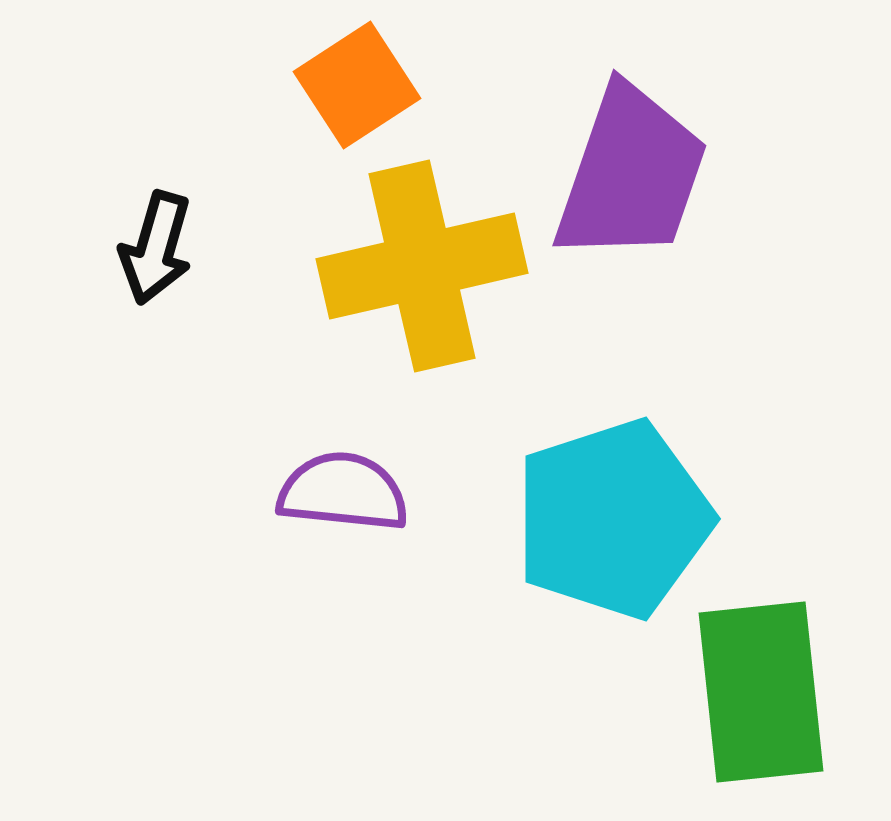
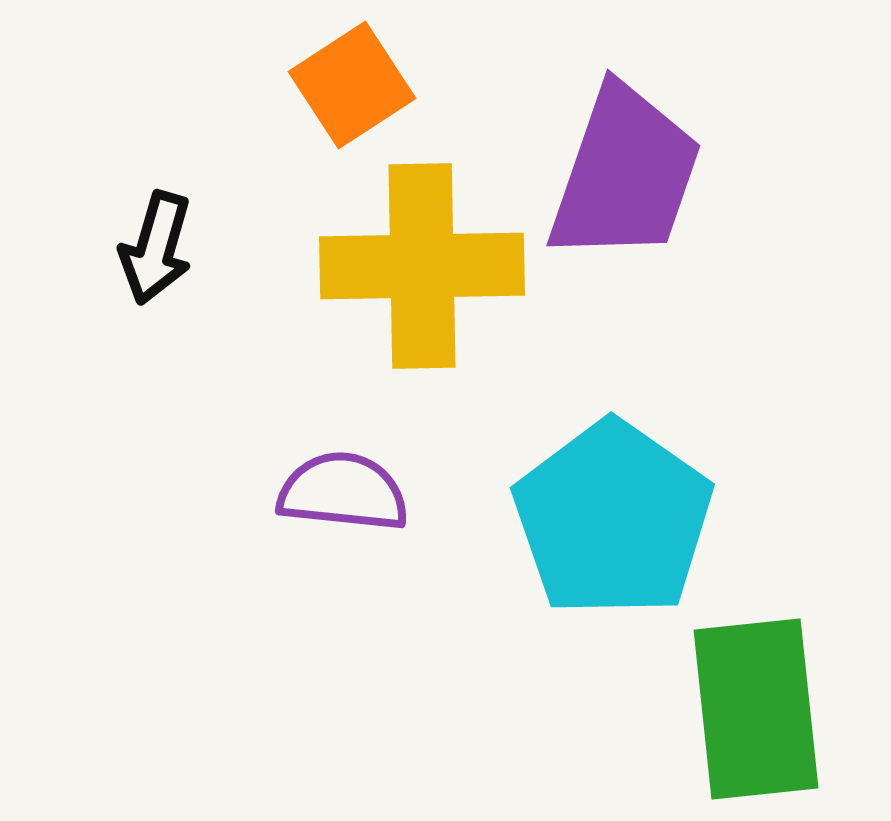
orange square: moved 5 px left
purple trapezoid: moved 6 px left
yellow cross: rotated 12 degrees clockwise
cyan pentagon: rotated 19 degrees counterclockwise
green rectangle: moved 5 px left, 17 px down
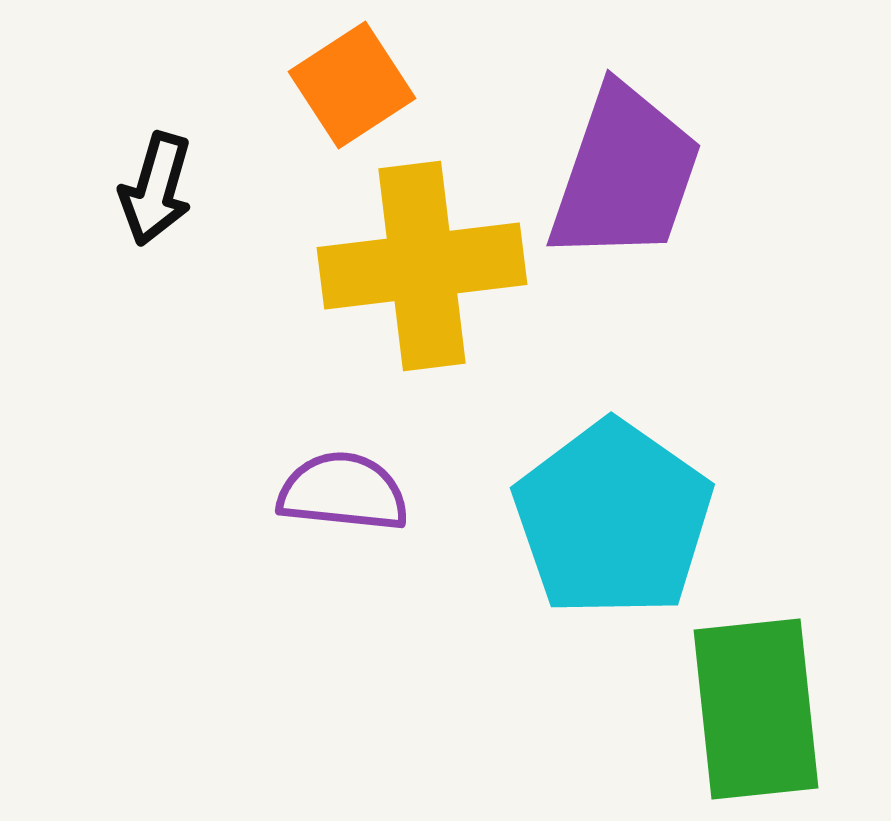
black arrow: moved 59 px up
yellow cross: rotated 6 degrees counterclockwise
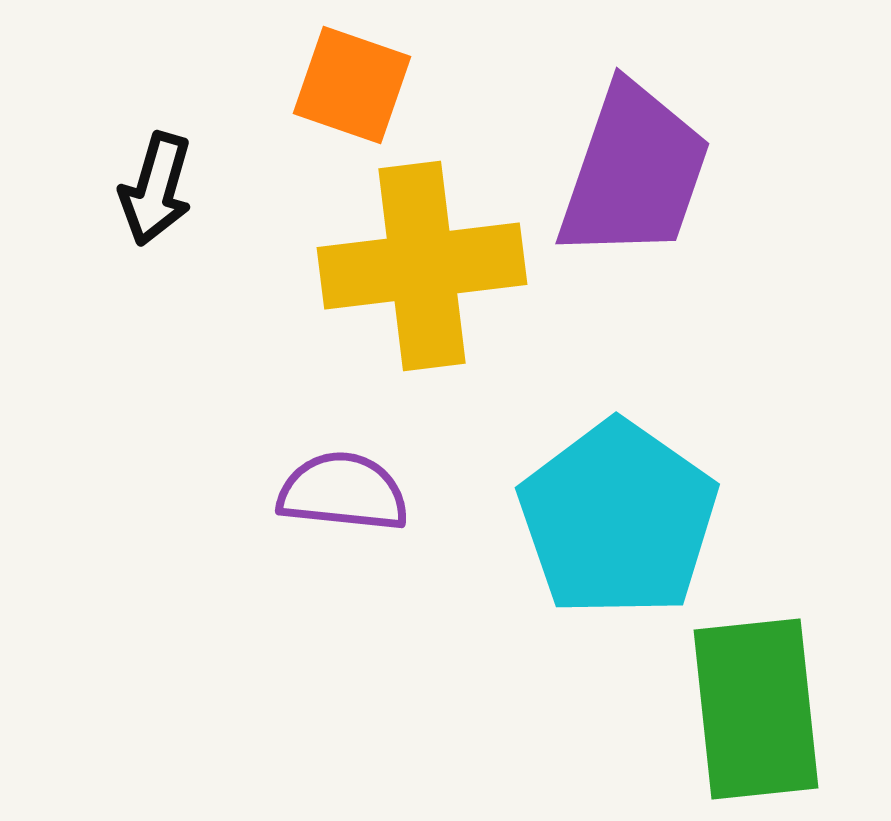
orange square: rotated 38 degrees counterclockwise
purple trapezoid: moved 9 px right, 2 px up
cyan pentagon: moved 5 px right
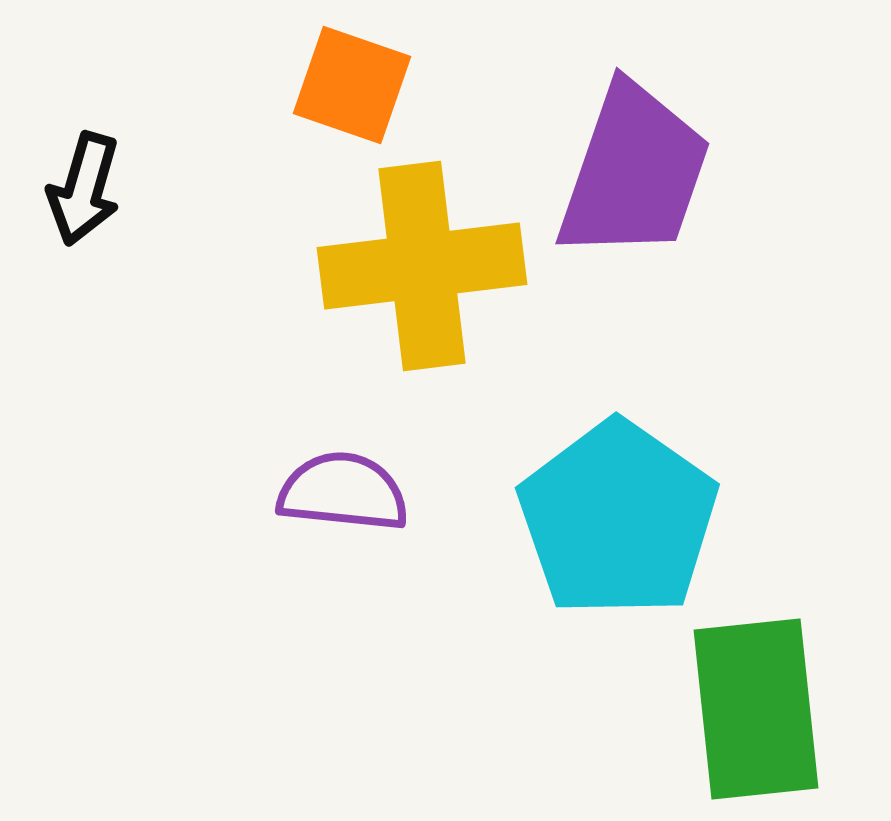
black arrow: moved 72 px left
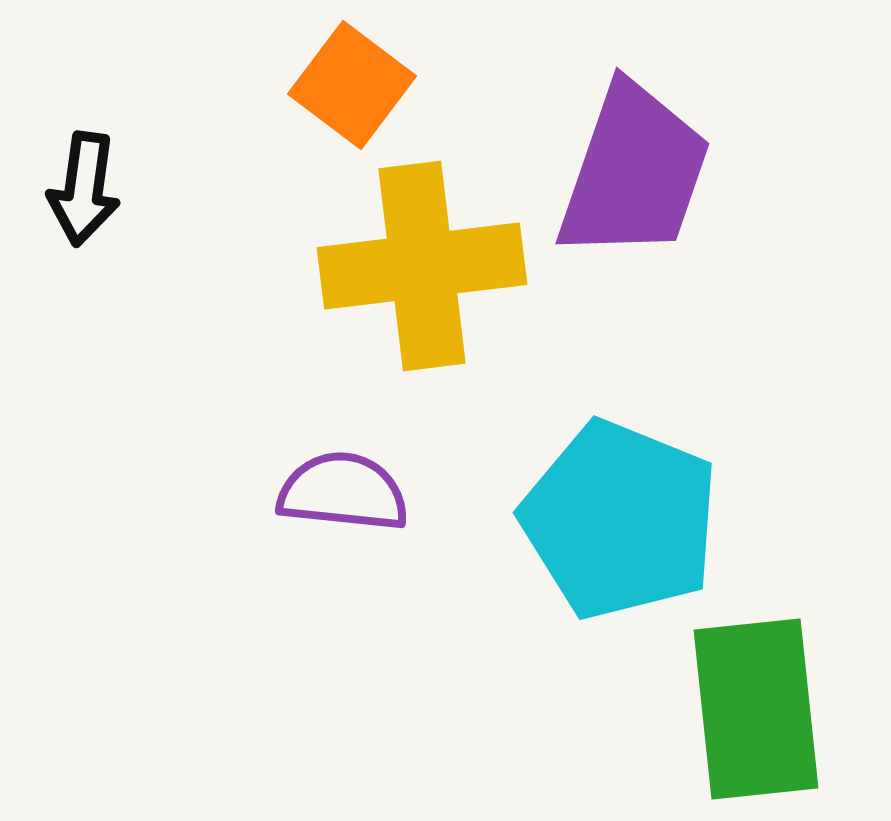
orange square: rotated 18 degrees clockwise
black arrow: rotated 8 degrees counterclockwise
cyan pentagon: moved 2 px right, 1 px down; rotated 13 degrees counterclockwise
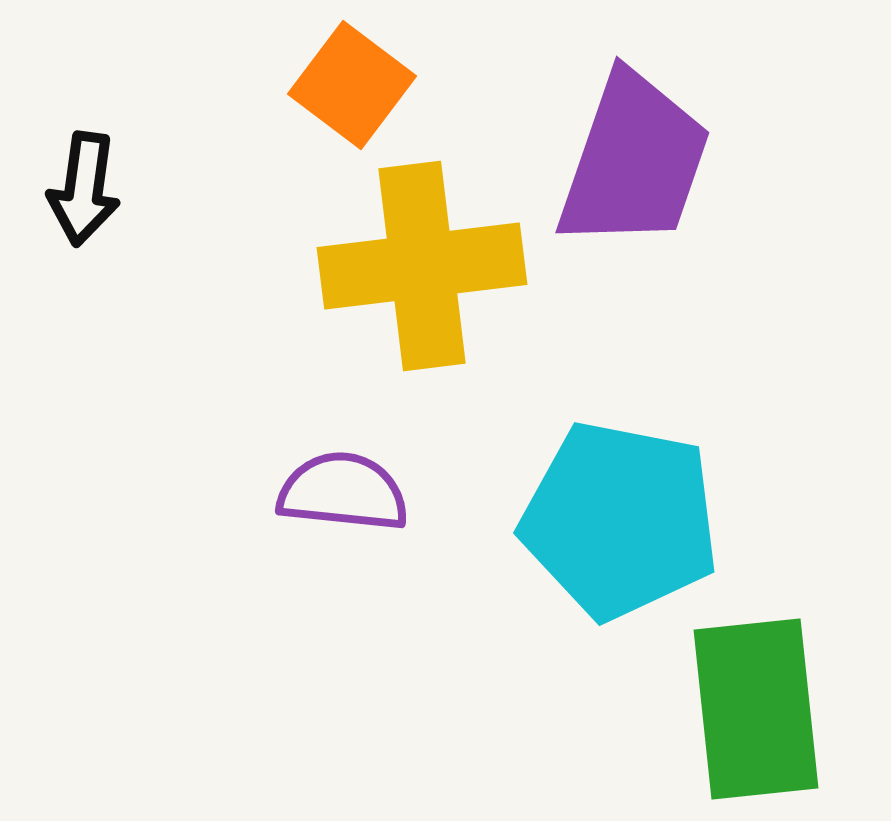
purple trapezoid: moved 11 px up
cyan pentagon: rotated 11 degrees counterclockwise
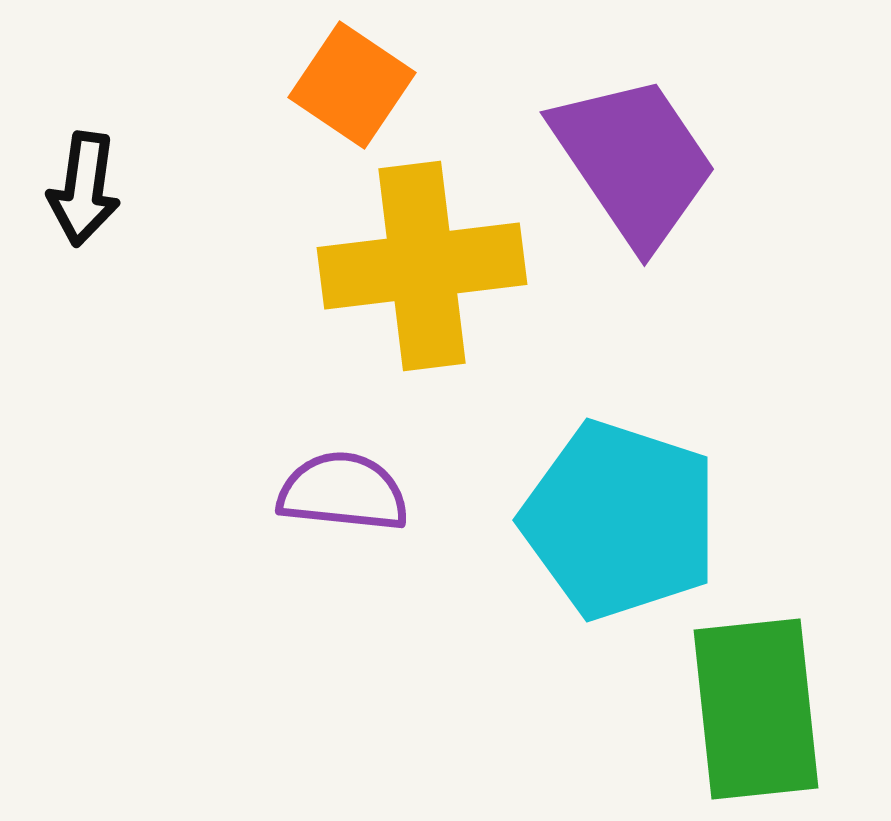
orange square: rotated 3 degrees counterclockwise
purple trapezoid: rotated 53 degrees counterclockwise
cyan pentagon: rotated 7 degrees clockwise
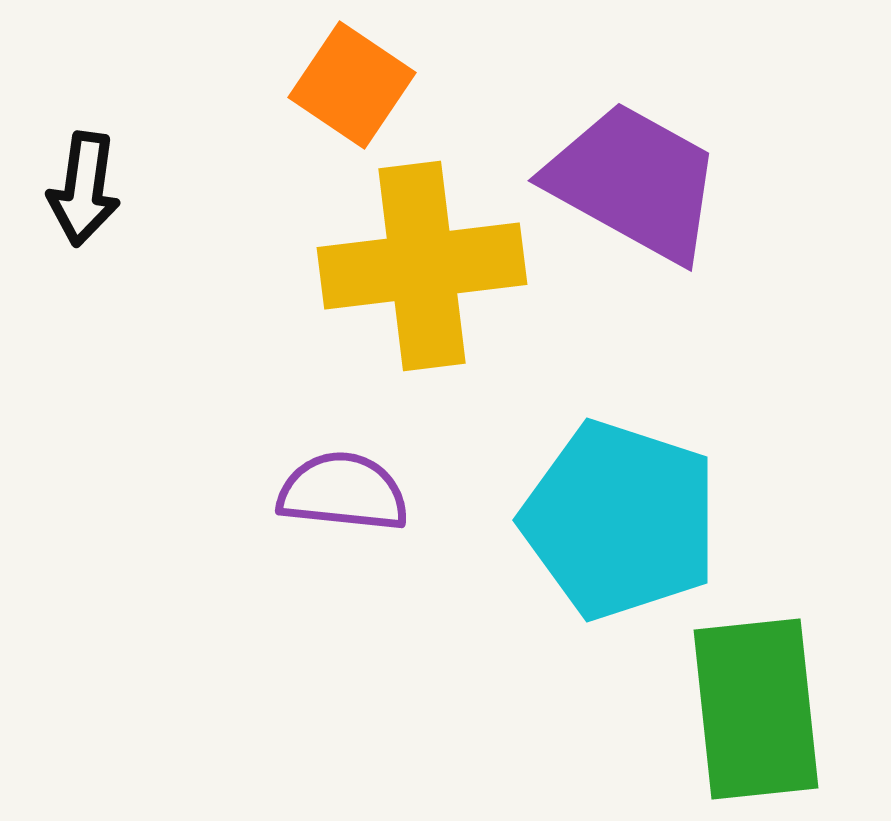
purple trapezoid: moved 21 px down; rotated 27 degrees counterclockwise
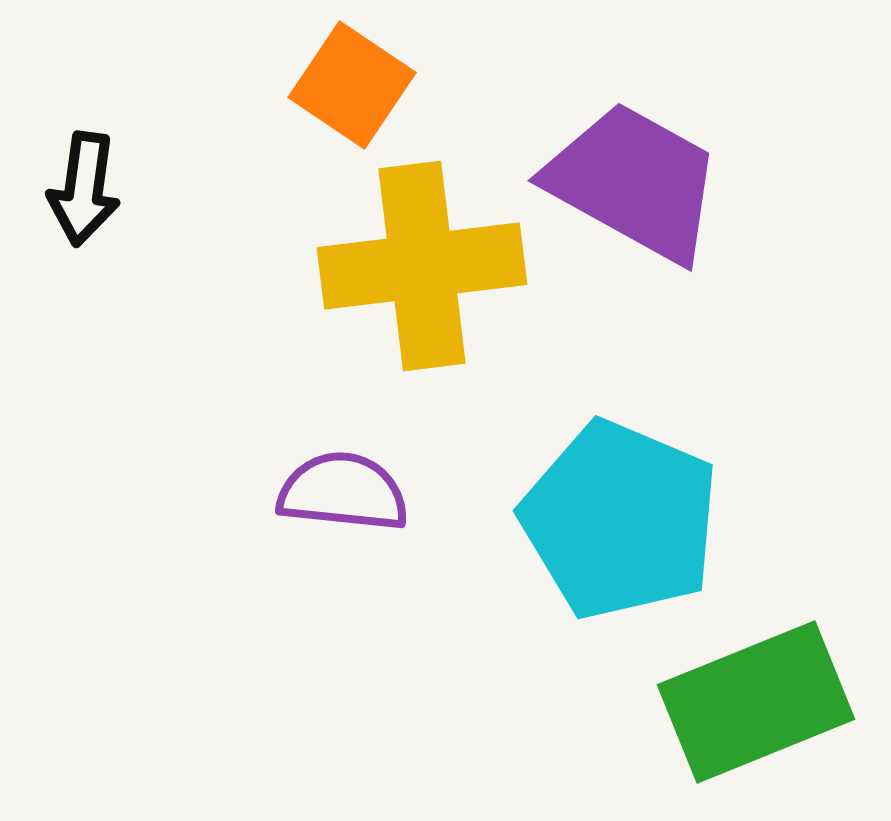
cyan pentagon: rotated 5 degrees clockwise
green rectangle: moved 7 px up; rotated 74 degrees clockwise
